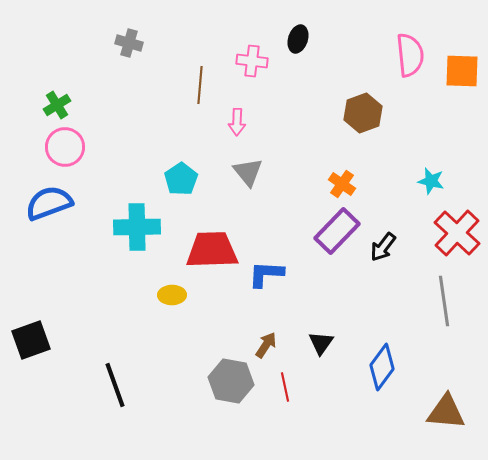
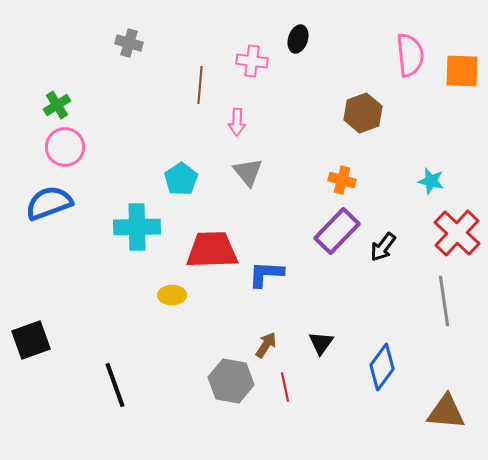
orange cross: moved 4 px up; rotated 20 degrees counterclockwise
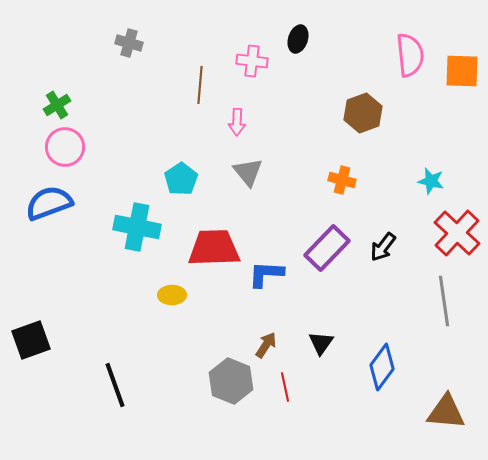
cyan cross: rotated 12 degrees clockwise
purple rectangle: moved 10 px left, 17 px down
red trapezoid: moved 2 px right, 2 px up
gray hexagon: rotated 12 degrees clockwise
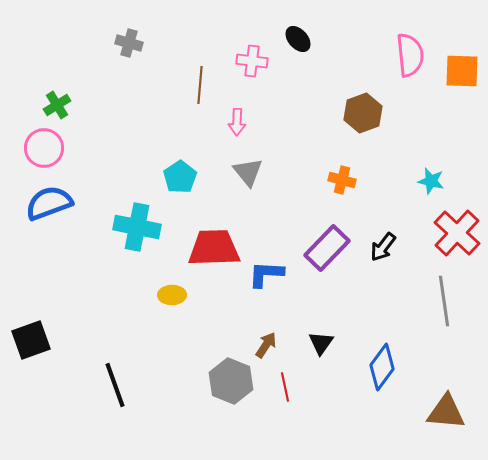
black ellipse: rotated 60 degrees counterclockwise
pink circle: moved 21 px left, 1 px down
cyan pentagon: moved 1 px left, 2 px up
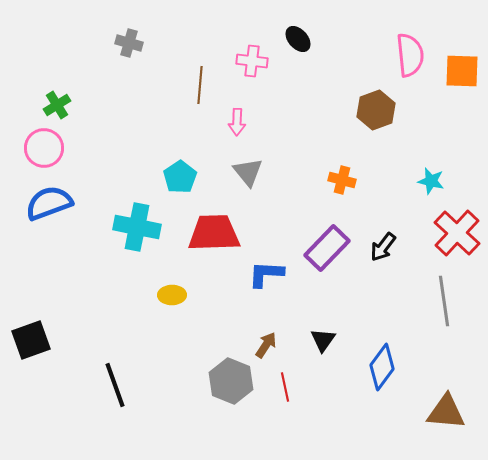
brown hexagon: moved 13 px right, 3 px up
red trapezoid: moved 15 px up
black triangle: moved 2 px right, 3 px up
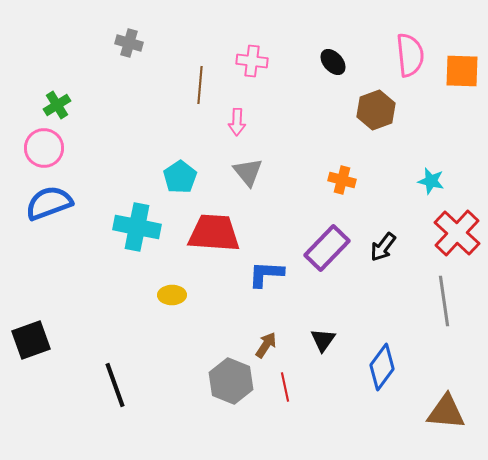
black ellipse: moved 35 px right, 23 px down
red trapezoid: rotated 6 degrees clockwise
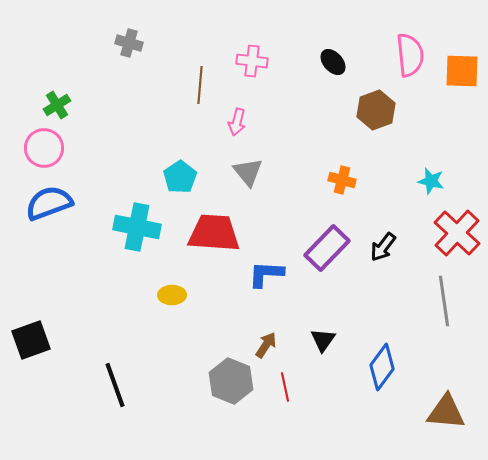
pink arrow: rotated 12 degrees clockwise
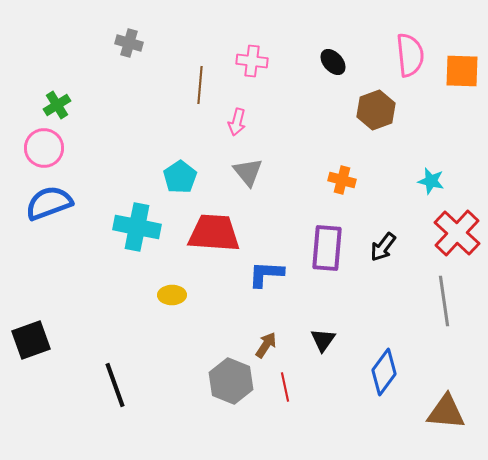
purple rectangle: rotated 39 degrees counterclockwise
blue diamond: moved 2 px right, 5 px down
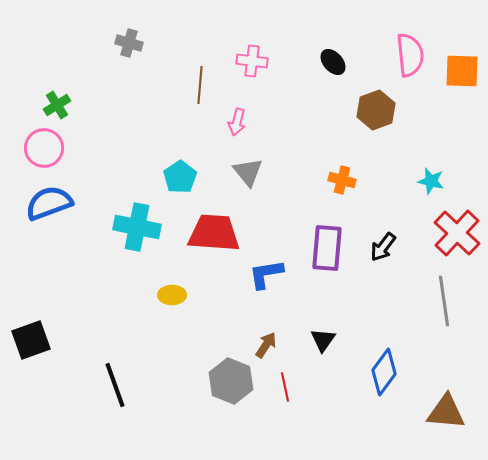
blue L-shape: rotated 12 degrees counterclockwise
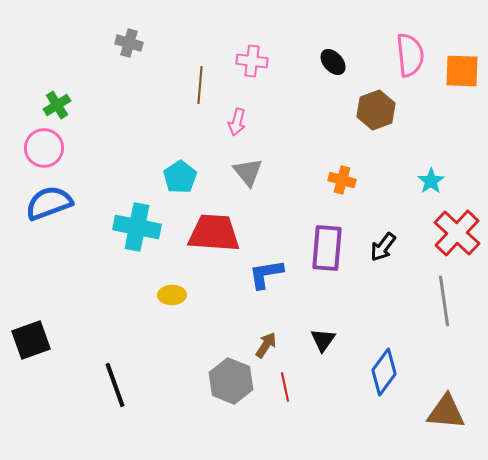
cyan star: rotated 24 degrees clockwise
